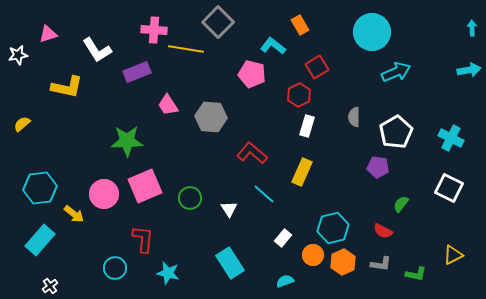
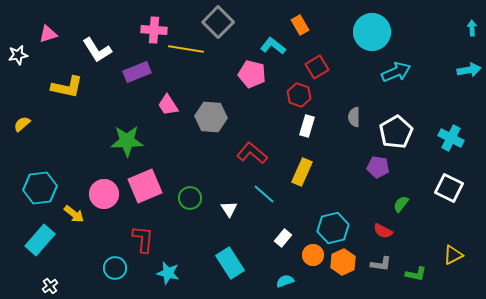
red hexagon at (299, 95): rotated 15 degrees counterclockwise
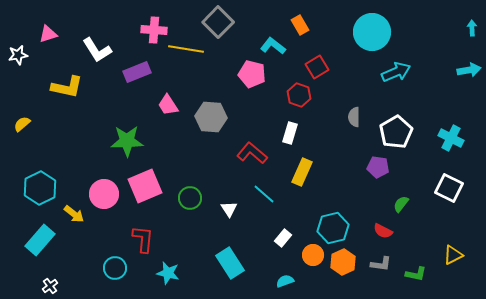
white rectangle at (307, 126): moved 17 px left, 7 px down
cyan hexagon at (40, 188): rotated 20 degrees counterclockwise
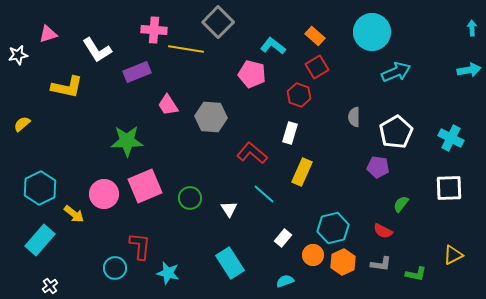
orange rectangle at (300, 25): moved 15 px right, 11 px down; rotated 18 degrees counterclockwise
white square at (449, 188): rotated 28 degrees counterclockwise
red L-shape at (143, 239): moved 3 px left, 7 px down
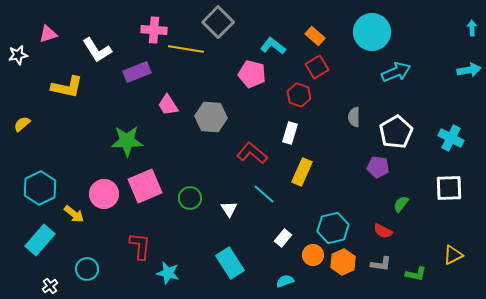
cyan circle at (115, 268): moved 28 px left, 1 px down
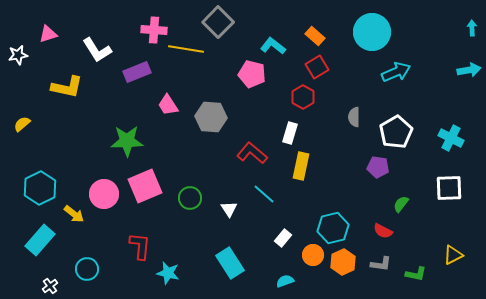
red hexagon at (299, 95): moved 4 px right, 2 px down; rotated 10 degrees clockwise
yellow rectangle at (302, 172): moved 1 px left, 6 px up; rotated 12 degrees counterclockwise
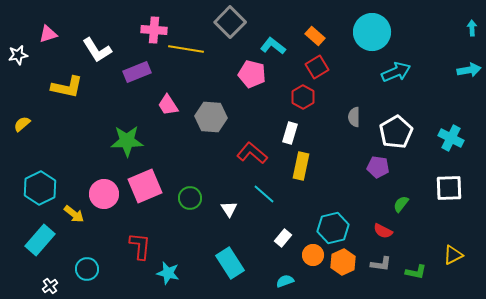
gray square at (218, 22): moved 12 px right
green L-shape at (416, 274): moved 2 px up
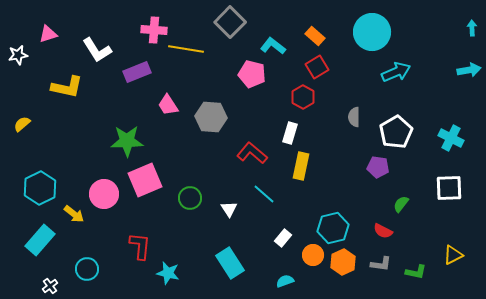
pink square at (145, 186): moved 6 px up
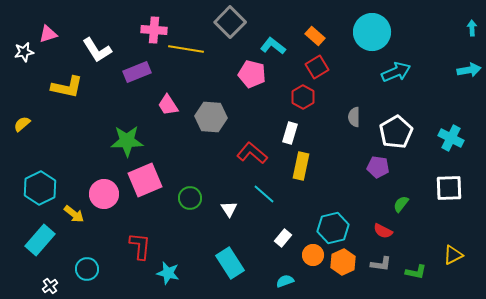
white star at (18, 55): moved 6 px right, 3 px up
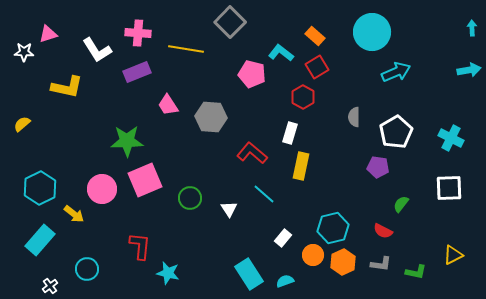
pink cross at (154, 30): moved 16 px left, 3 px down
cyan L-shape at (273, 46): moved 8 px right, 7 px down
white star at (24, 52): rotated 12 degrees clockwise
pink circle at (104, 194): moved 2 px left, 5 px up
cyan rectangle at (230, 263): moved 19 px right, 11 px down
